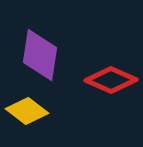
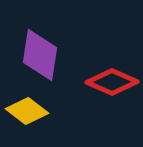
red diamond: moved 1 px right, 2 px down
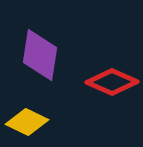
yellow diamond: moved 11 px down; rotated 12 degrees counterclockwise
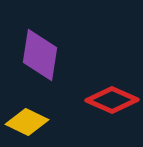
red diamond: moved 18 px down
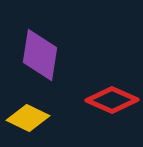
yellow diamond: moved 1 px right, 4 px up
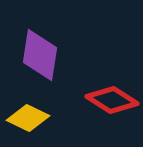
red diamond: rotated 9 degrees clockwise
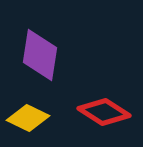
red diamond: moved 8 px left, 12 px down
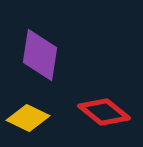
red diamond: rotated 6 degrees clockwise
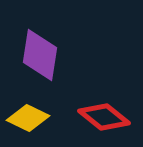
red diamond: moved 5 px down
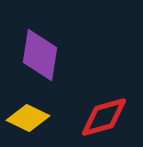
red diamond: rotated 54 degrees counterclockwise
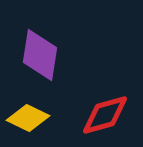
red diamond: moved 1 px right, 2 px up
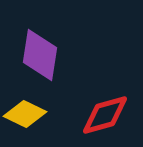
yellow diamond: moved 3 px left, 4 px up
